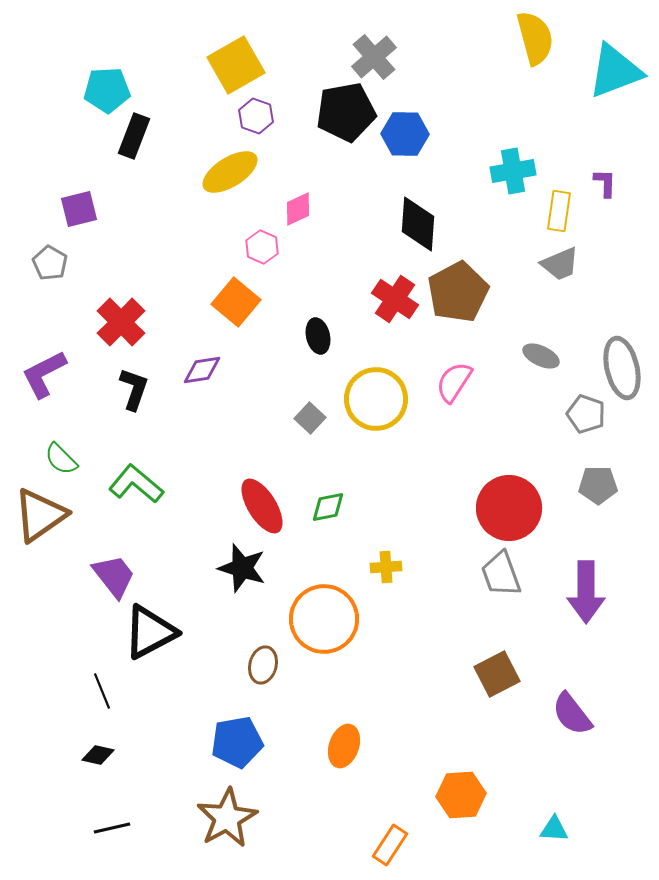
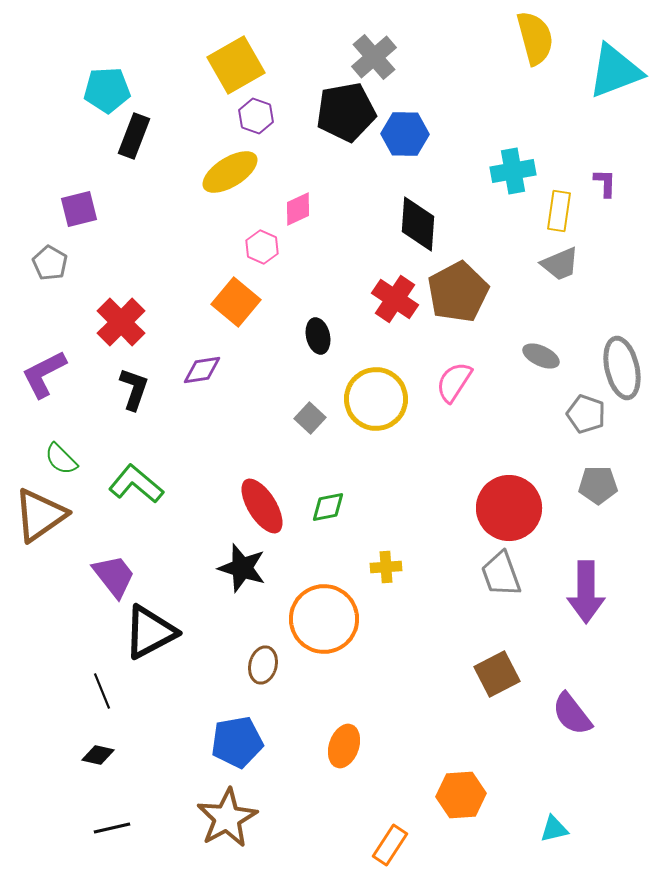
cyan triangle at (554, 829): rotated 16 degrees counterclockwise
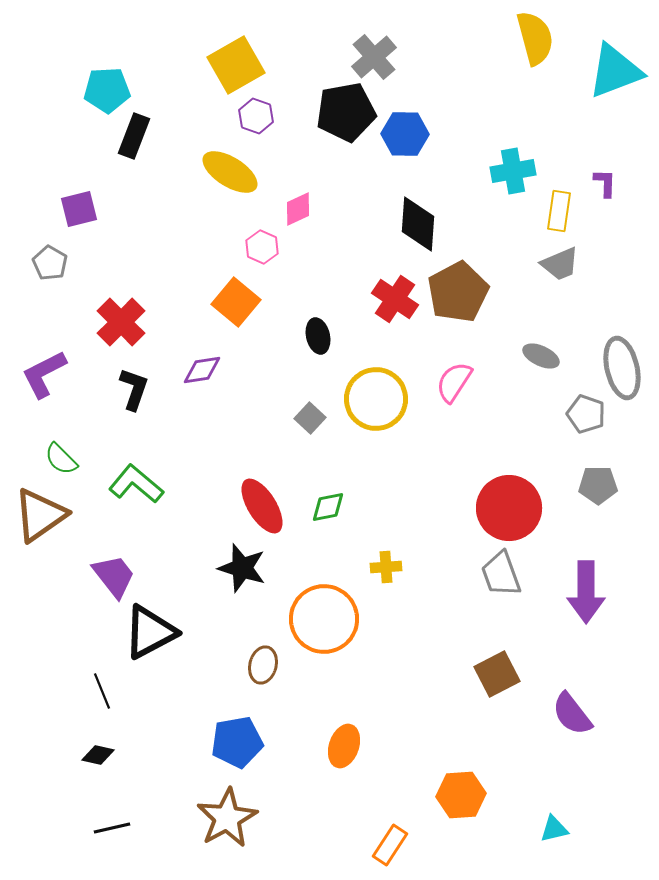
yellow ellipse at (230, 172): rotated 64 degrees clockwise
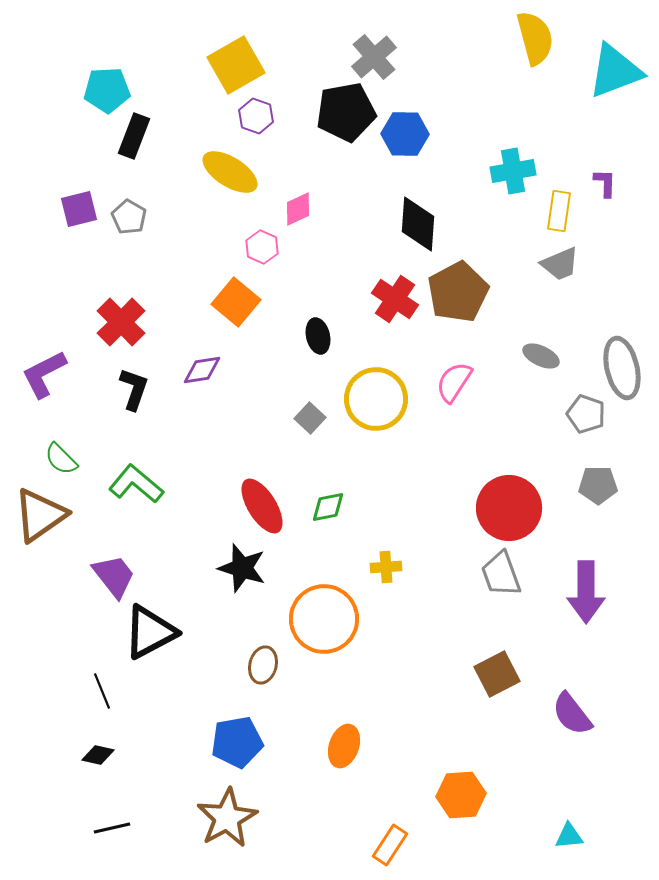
gray pentagon at (50, 263): moved 79 px right, 46 px up
cyan triangle at (554, 829): moved 15 px right, 7 px down; rotated 8 degrees clockwise
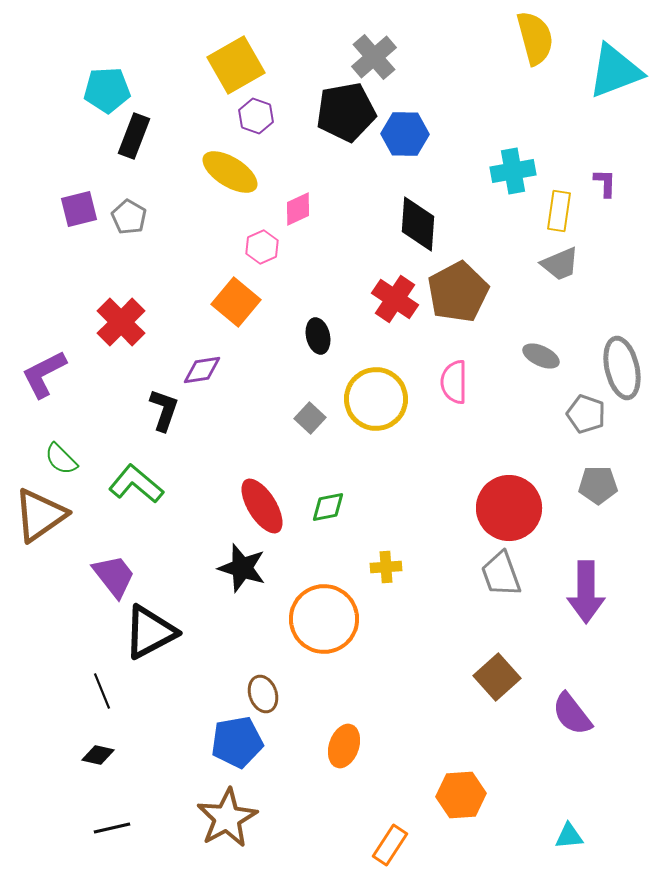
pink hexagon at (262, 247): rotated 12 degrees clockwise
pink semicircle at (454, 382): rotated 33 degrees counterclockwise
black L-shape at (134, 389): moved 30 px right, 21 px down
brown ellipse at (263, 665): moved 29 px down; rotated 33 degrees counterclockwise
brown square at (497, 674): moved 3 px down; rotated 15 degrees counterclockwise
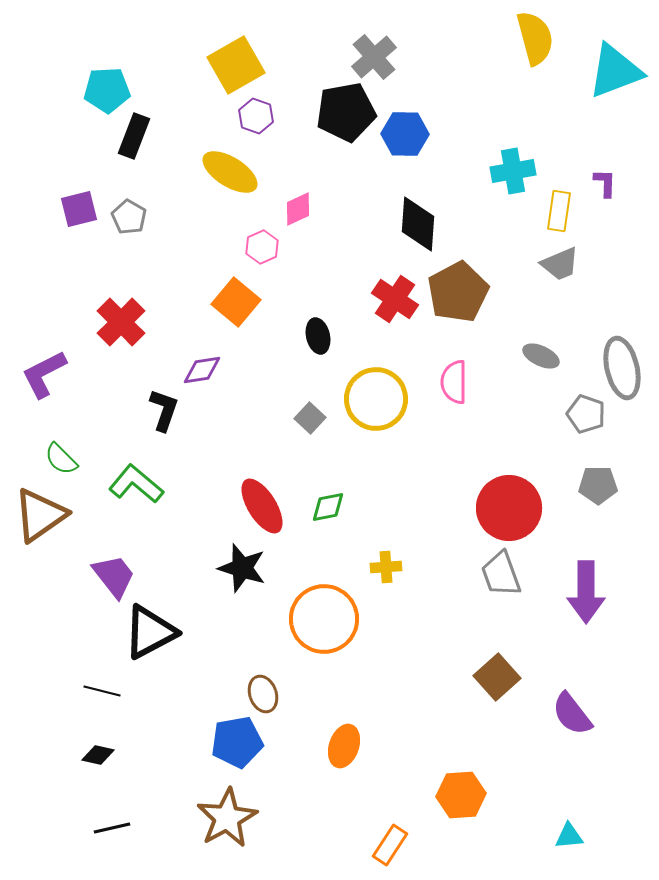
black line at (102, 691): rotated 54 degrees counterclockwise
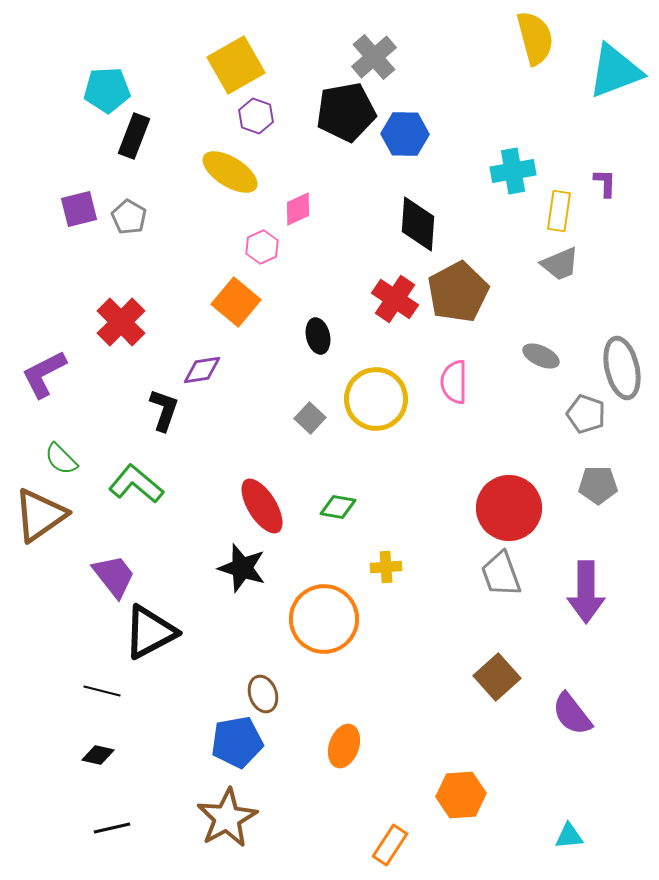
green diamond at (328, 507): moved 10 px right; rotated 21 degrees clockwise
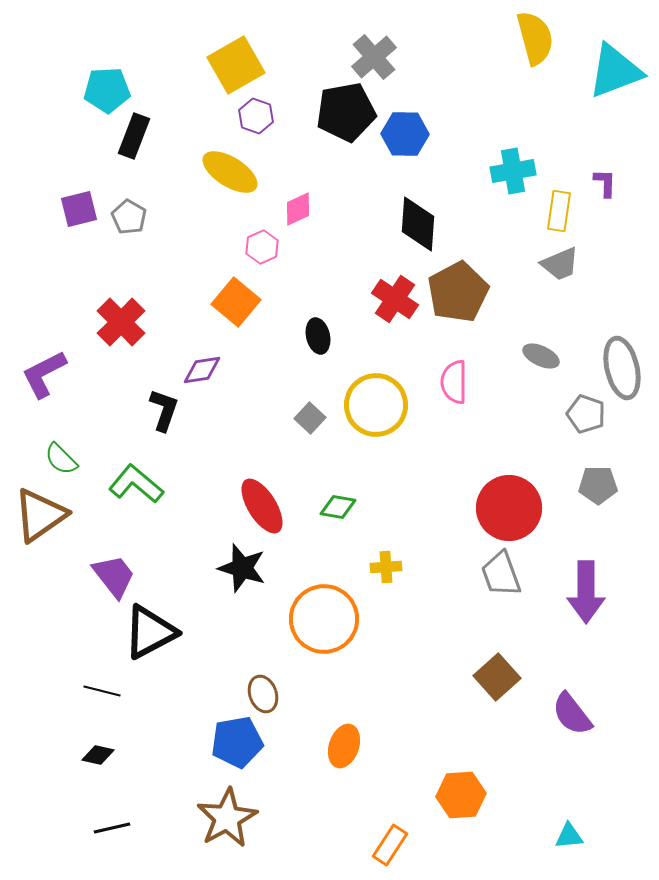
yellow circle at (376, 399): moved 6 px down
